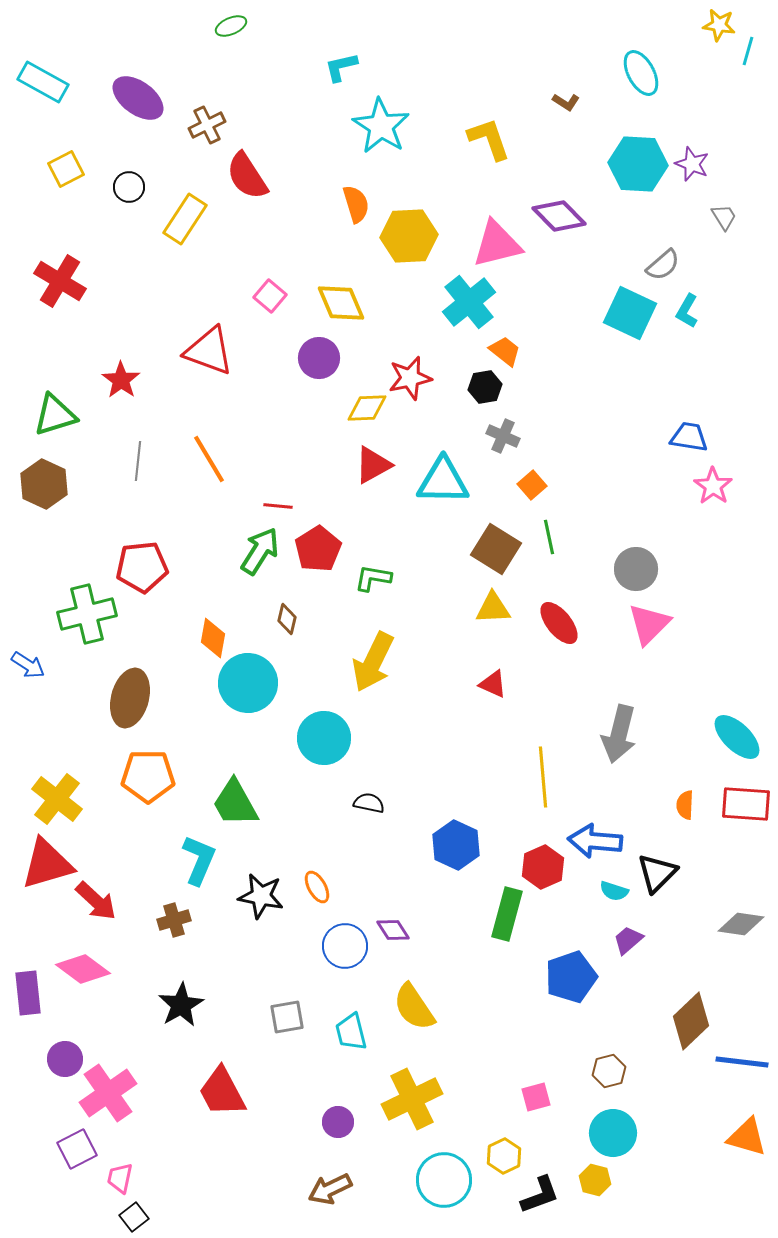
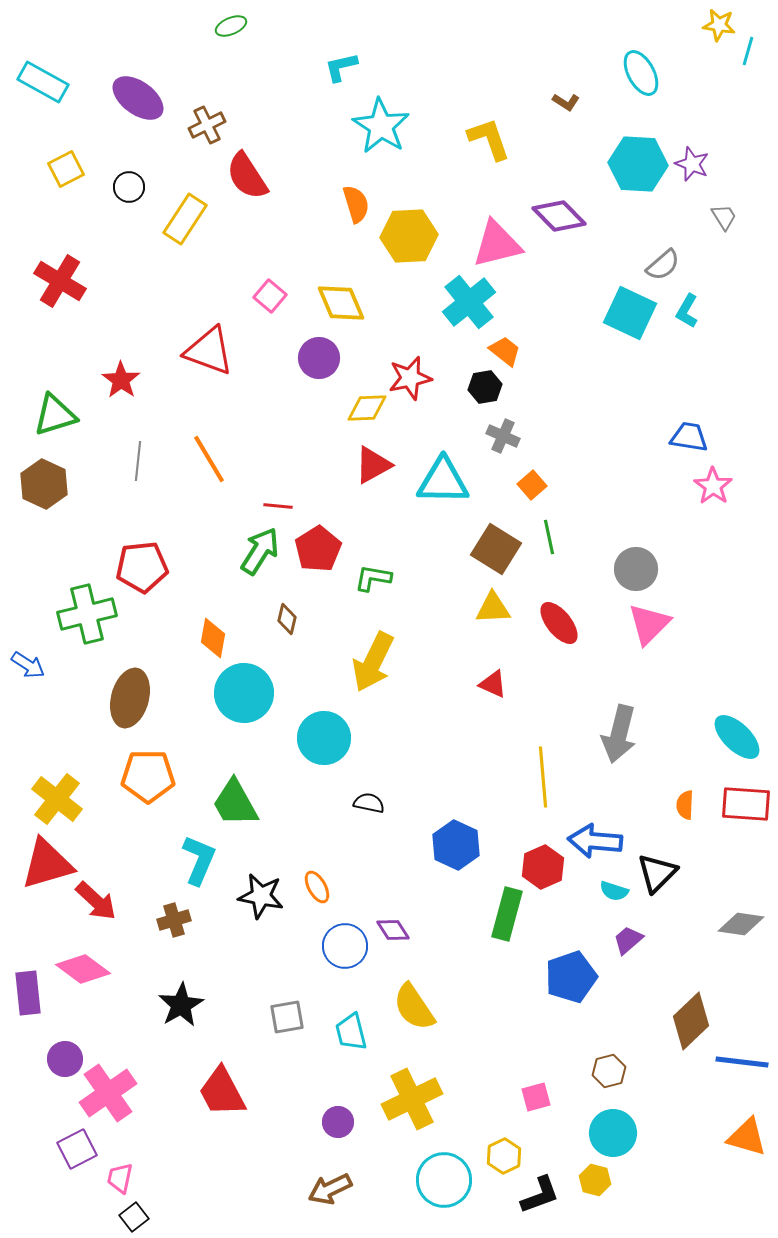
cyan circle at (248, 683): moved 4 px left, 10 px down
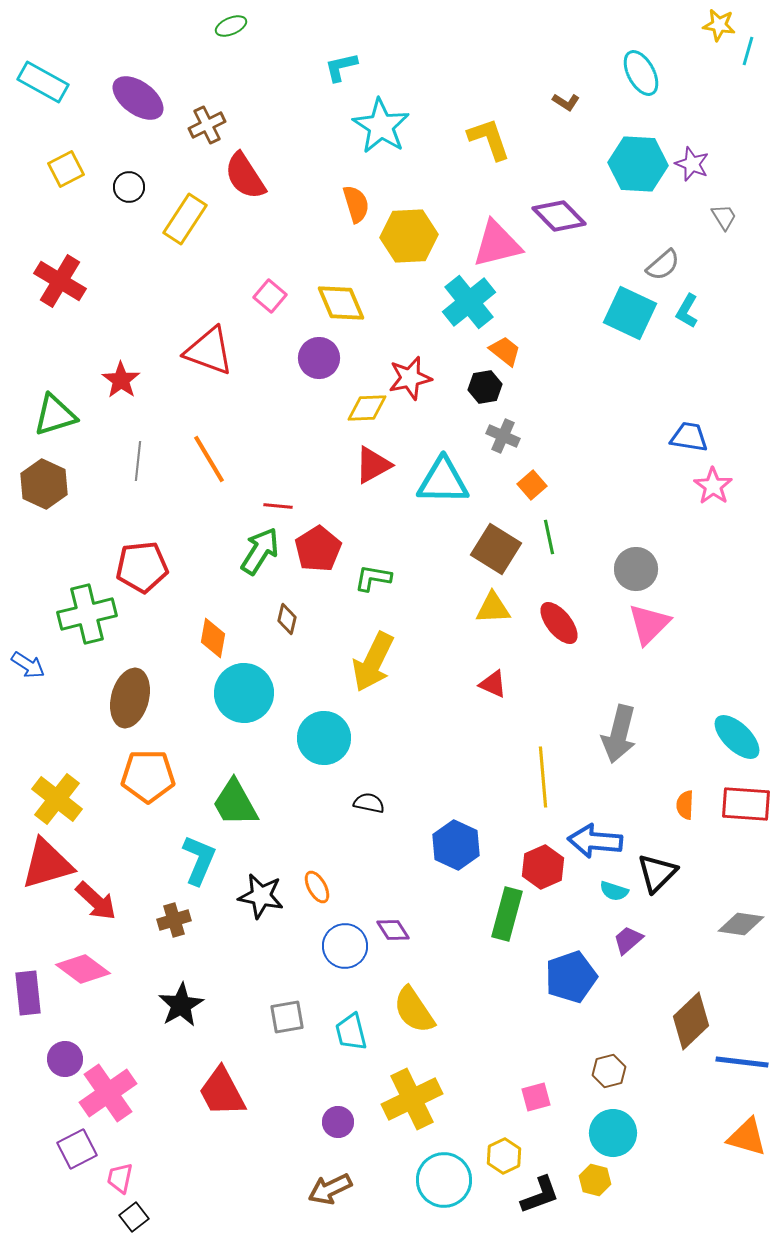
red semicircle at (247, 176): moved 2 px left
yellow semicircle at (414, 1007): moved 3 px down
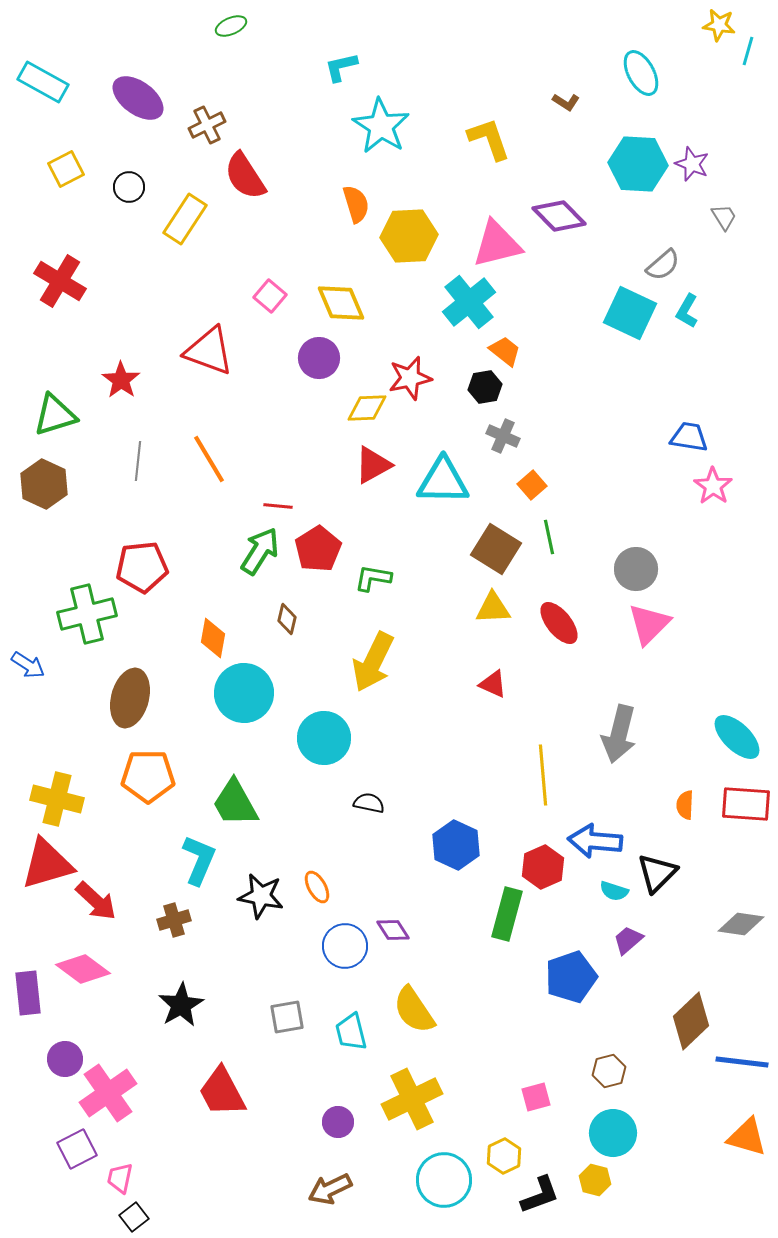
yellow line at (543, 777): moved 2 px up
yellow cross at (57, 799): rotated 24 degrees counterclockwise
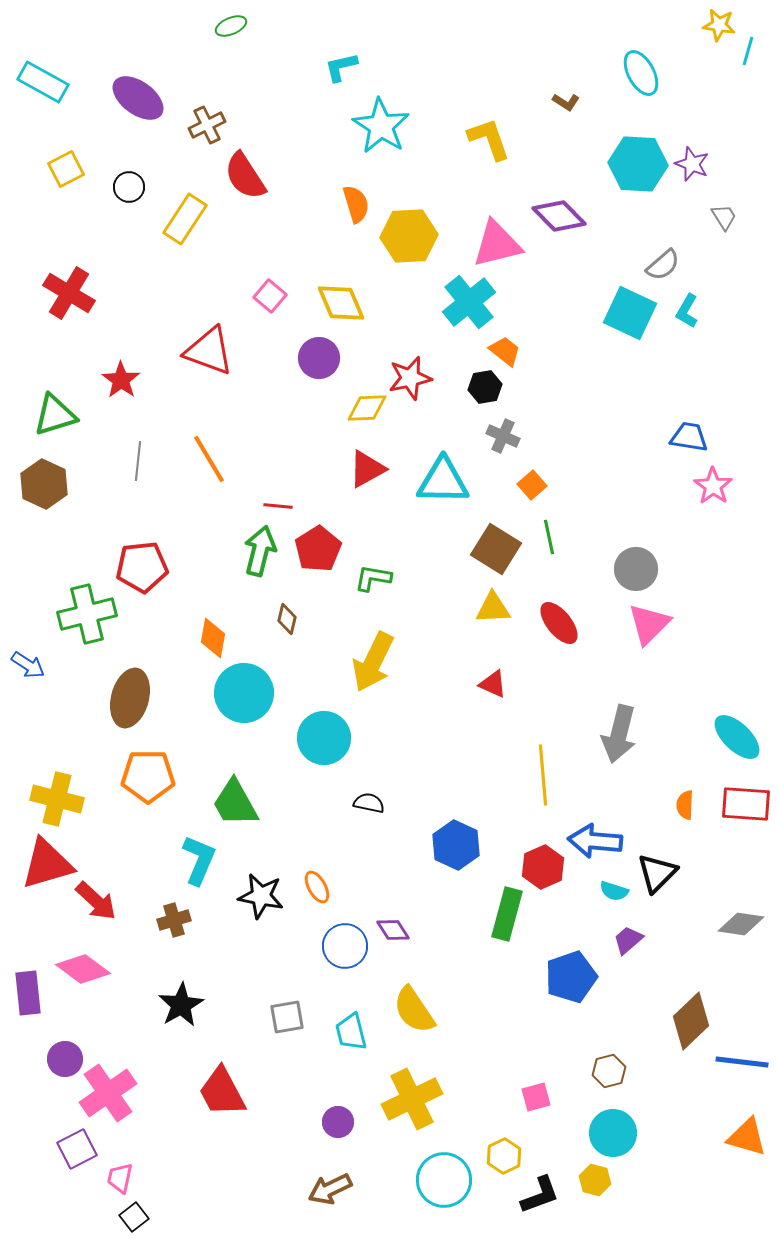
red cross at (60, 281): moved 9 px right, 12 px down
red triangle at (373, 465): moved 6 px left, 4 px down
green arrow at (260, 551): rotated 18 degrees counterclockwise
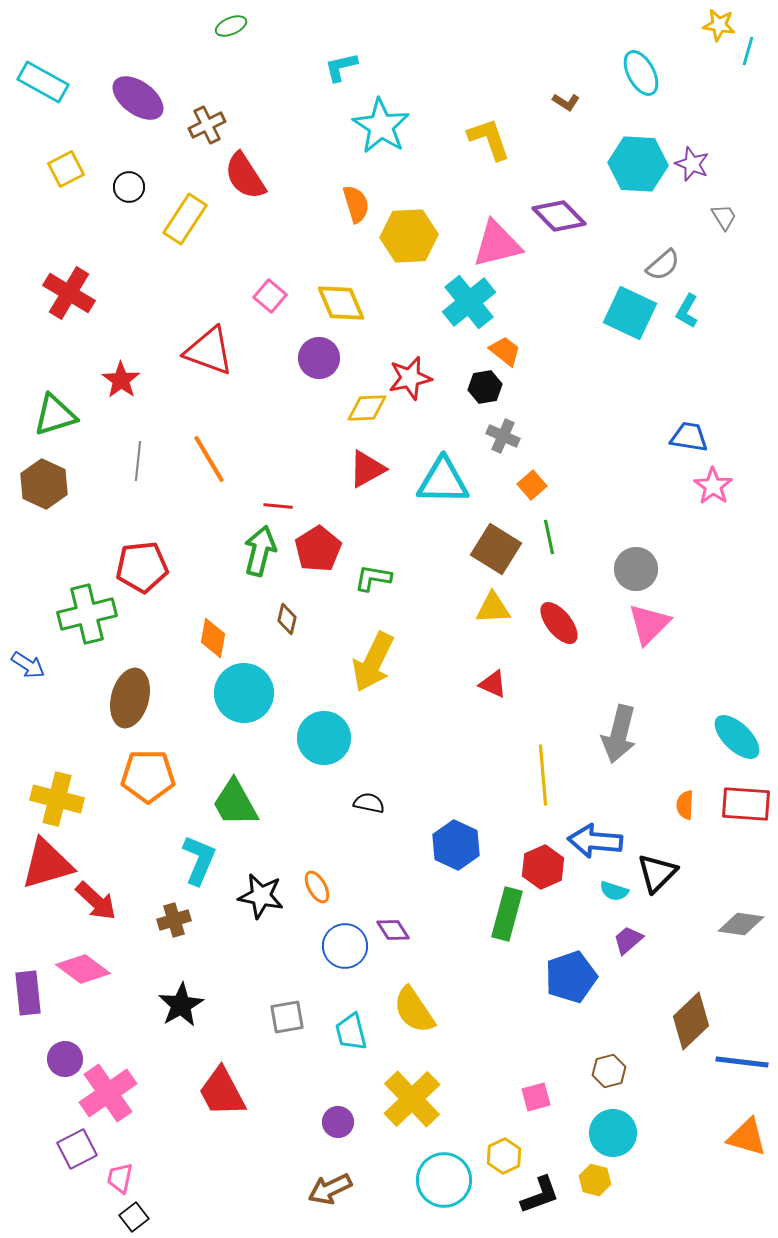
yellow cross at (412, 1099): rotated 18 degrees counterclockwise
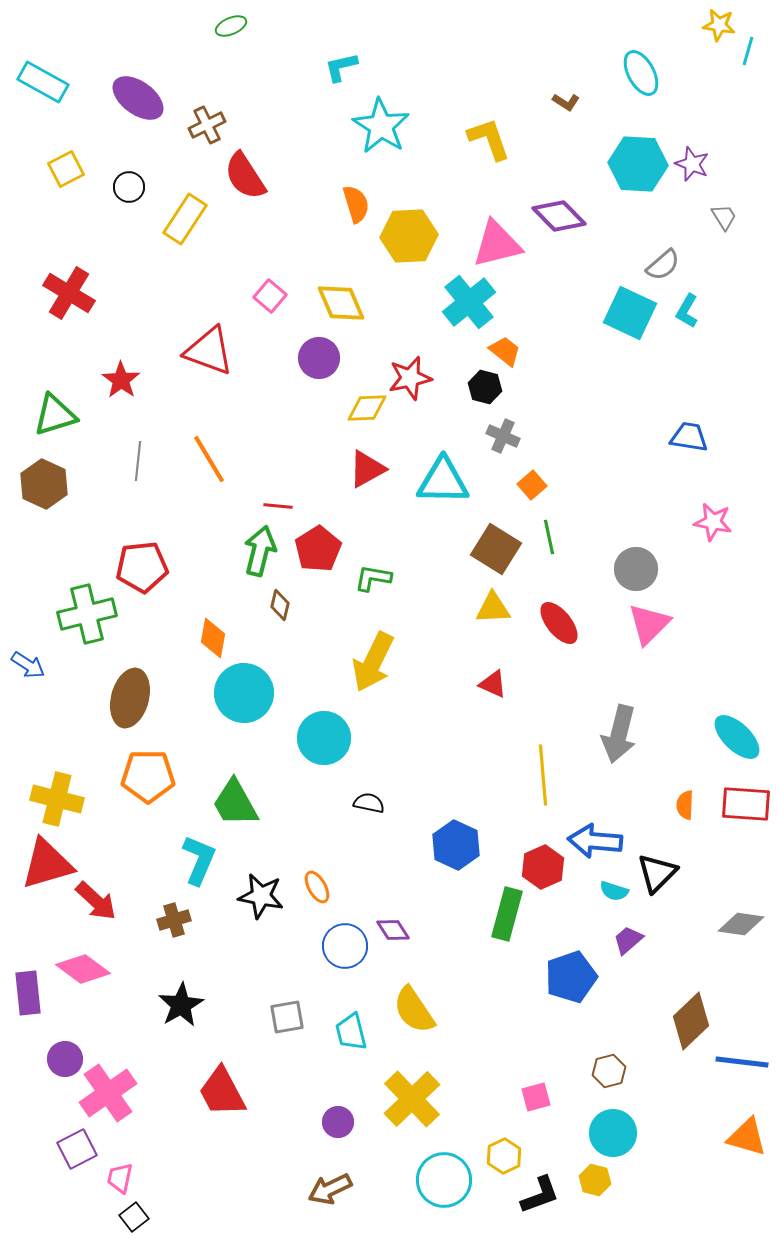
black hexagon at (485, 387): rotated 24 degrees clockwise
pink star at (713, 486): moved 36 px down; rotated 24 degrees counterclockwise
brown diamond at (287, 619): moved 7 px left, 14 px up
